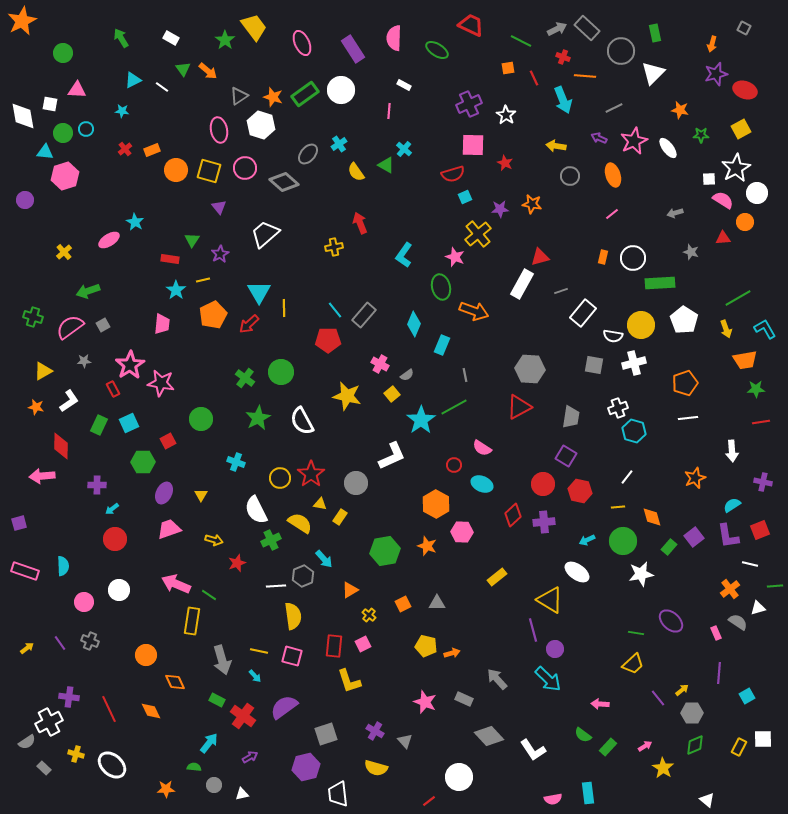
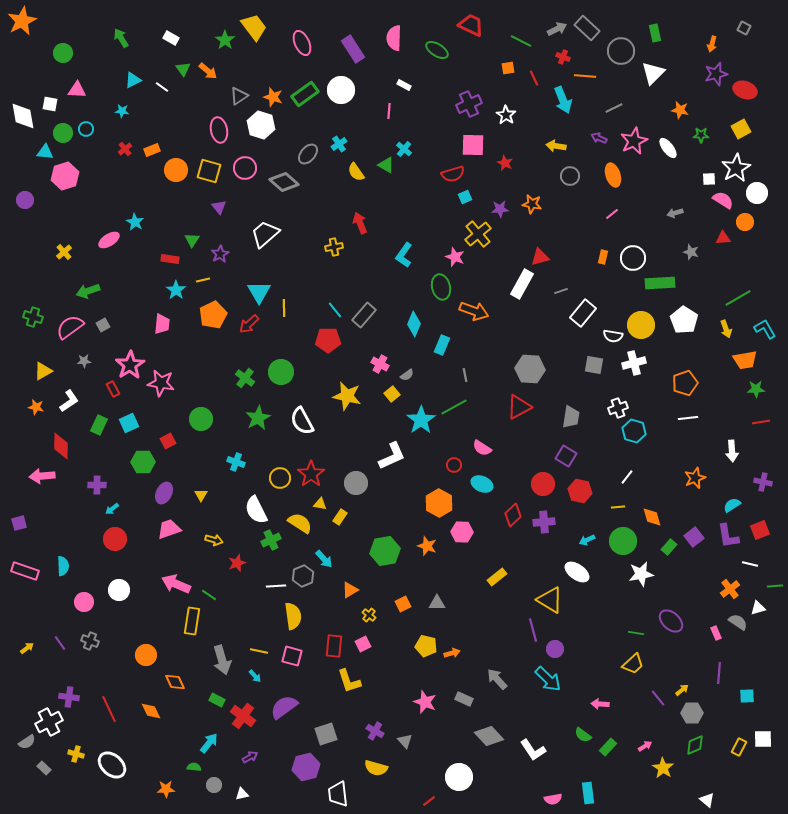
orange hexagon at (436, 504): moved 3 px right, 1 px up
cyan square at (747, 696): rotated 28 degrees clockwise
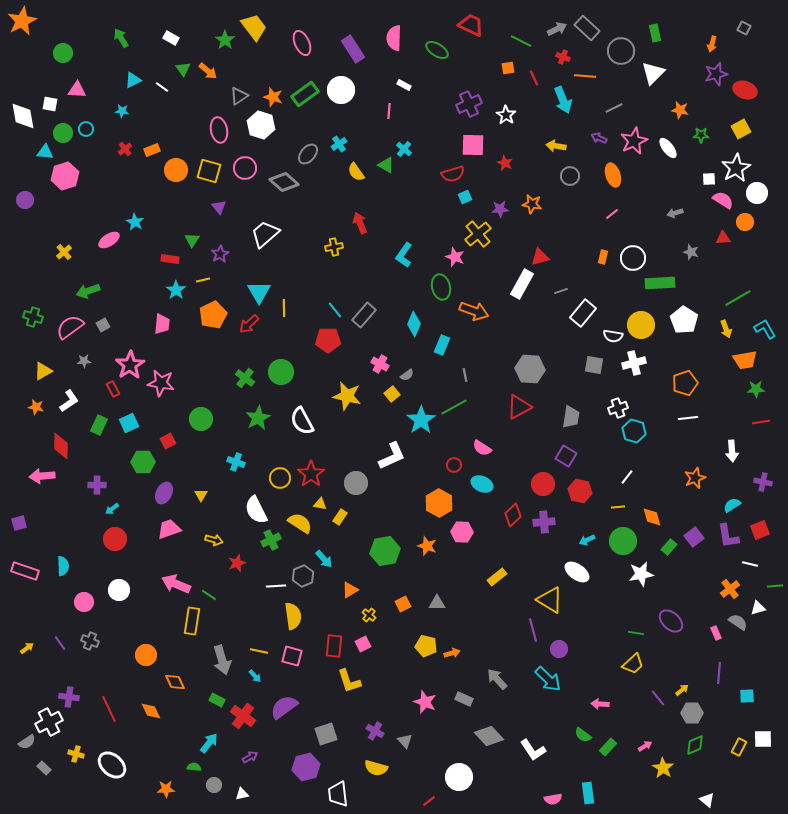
purple circle at (555, 649): moved 4 px right
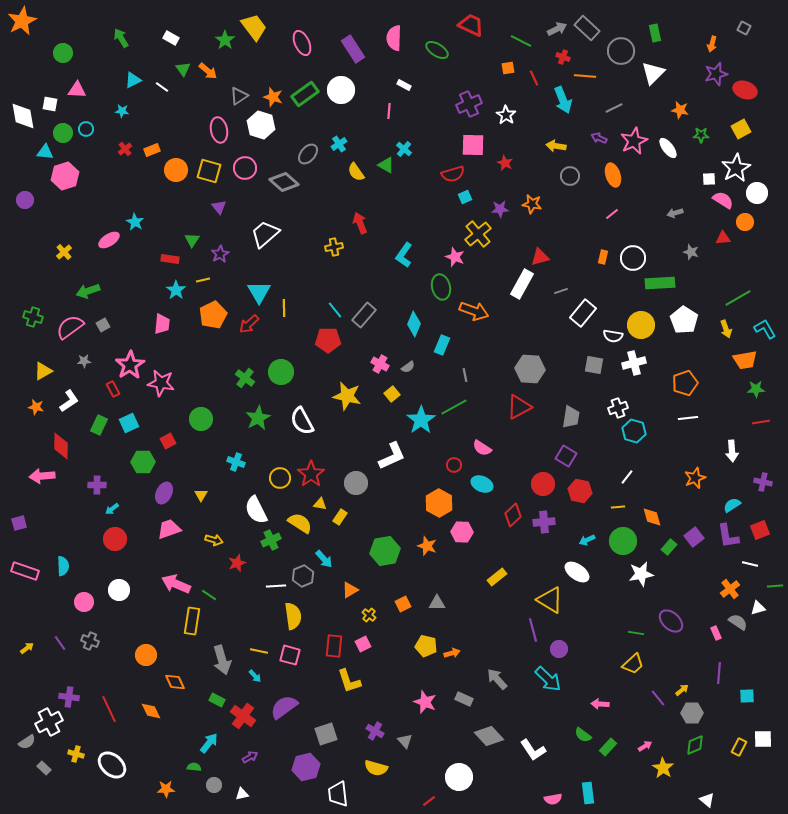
gray semicircle at (407, 375): moved 1 px right, 8 px up
pink square at (292, 656): moved 2 px left, 1 px up
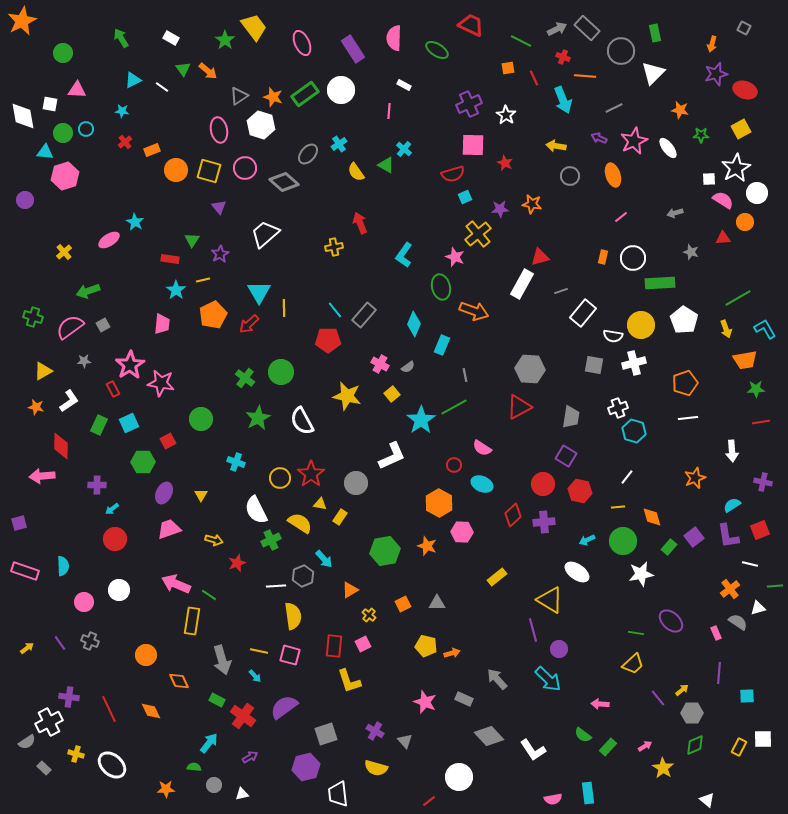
red cross at (125, 149): moved 7 px up
pink line at (612, 214): moved 9 px right, 3 px down
orange diamond at (175, 682): moved 4 px right, 1 px up
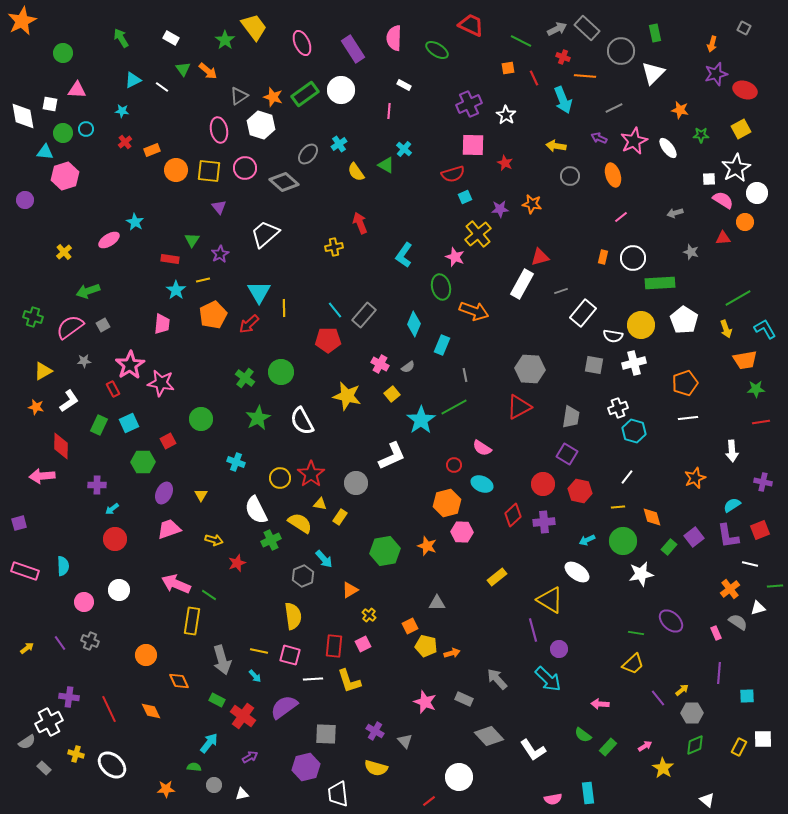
yellow square at (209, 171): rotated 10 degrees counterclockwise
purple square at (566, 456): moved 1 px right, 2 px up
orange hexagon at (439, 503): moved 8 px right; rotated 16 degrees clockwise
white line at (276, 586): moved 37 px right, 93 px down
orange square at (403, 604): moved 7 px right, 22 px down
gray square at (326, 734): rotated 20 degrees clockwise
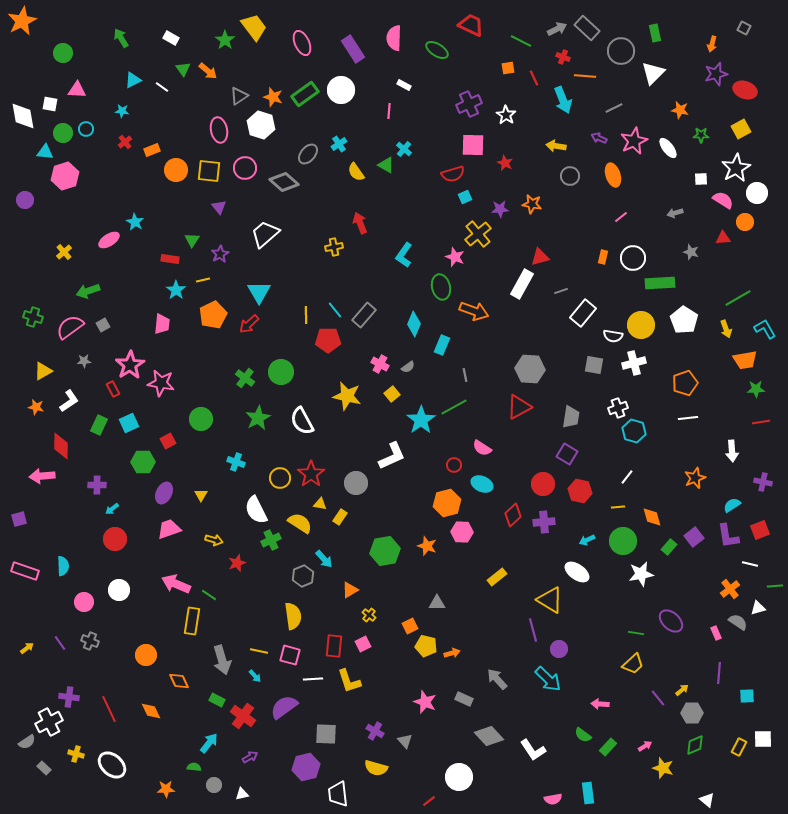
white square at (709, 179): moved 8 px left
yellow line at (284, 308): moved 22 px right, 7 px down
purple square at (19, 523): moved 4 px up
yellow star at (663, 768): rotated 15 degrees counterclockwise
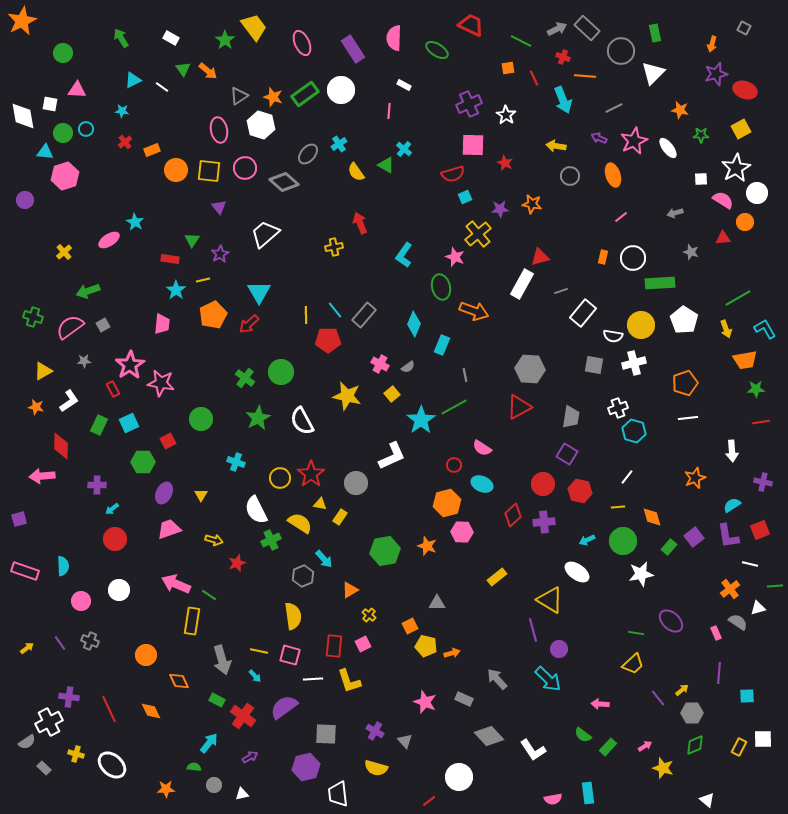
pink circle at (84, 602): moved 3 px left, 1 px up
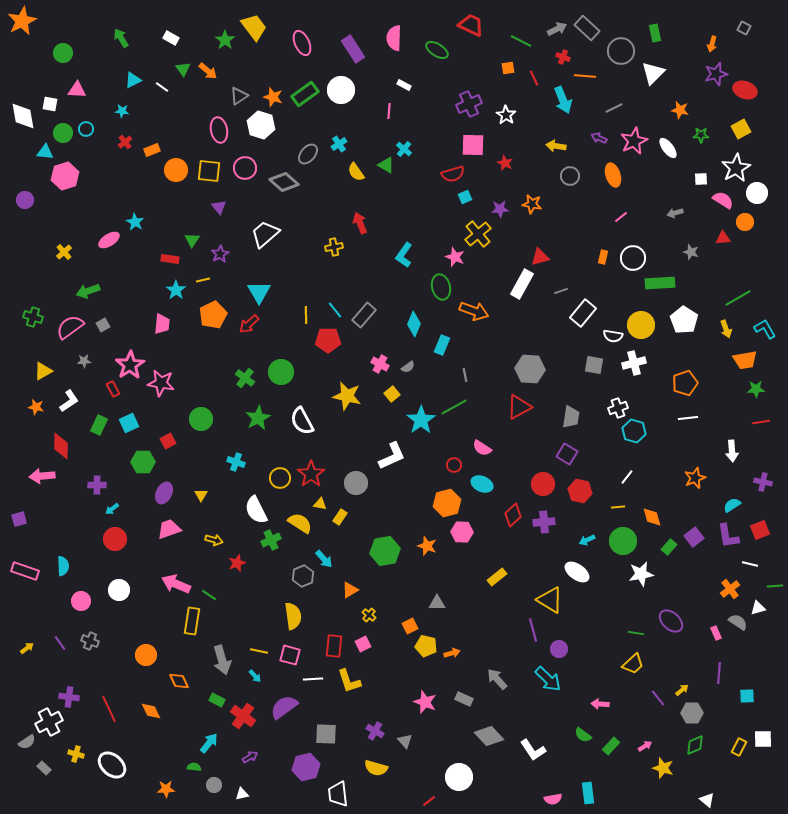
green rectangle at (608, 747): moved 3 px right, 1 px up
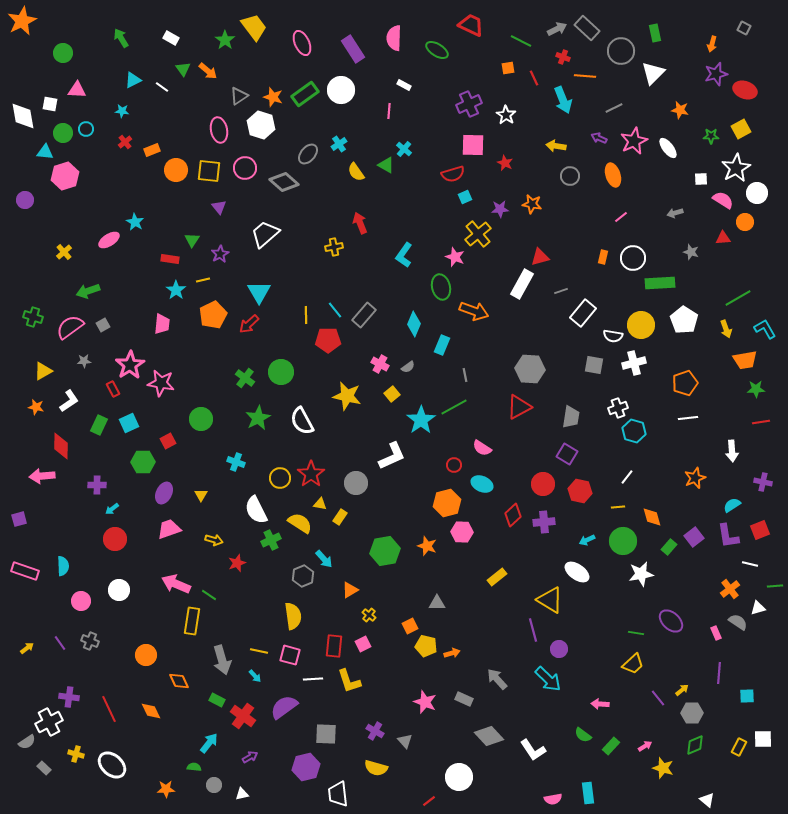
green star at (701, 135): moved 10 px right, 1 px down
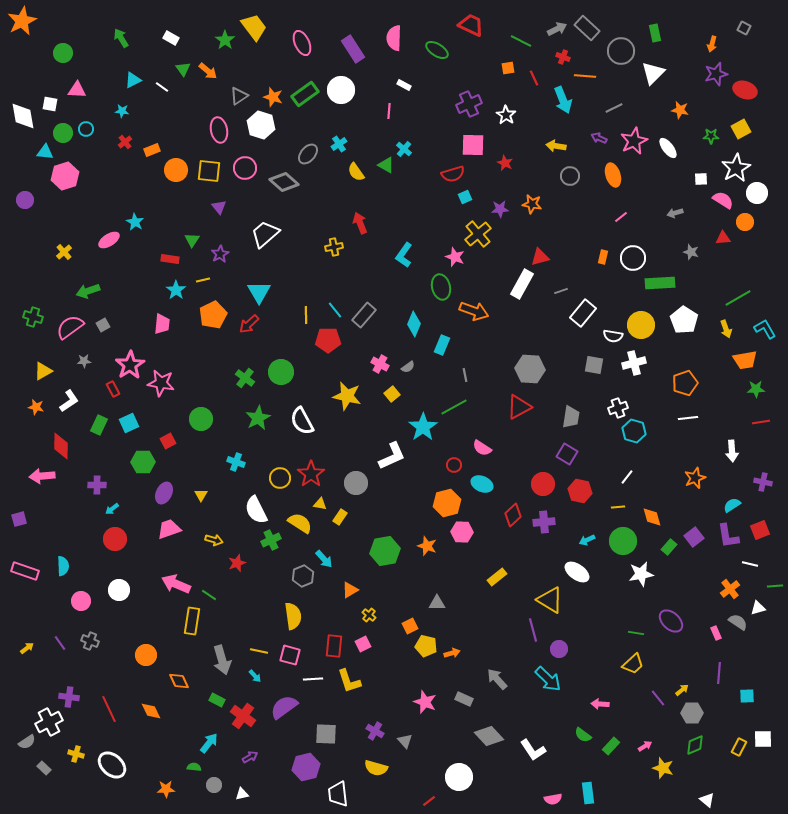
cyan star at (421, 420): moved 2 px right, 7 px down
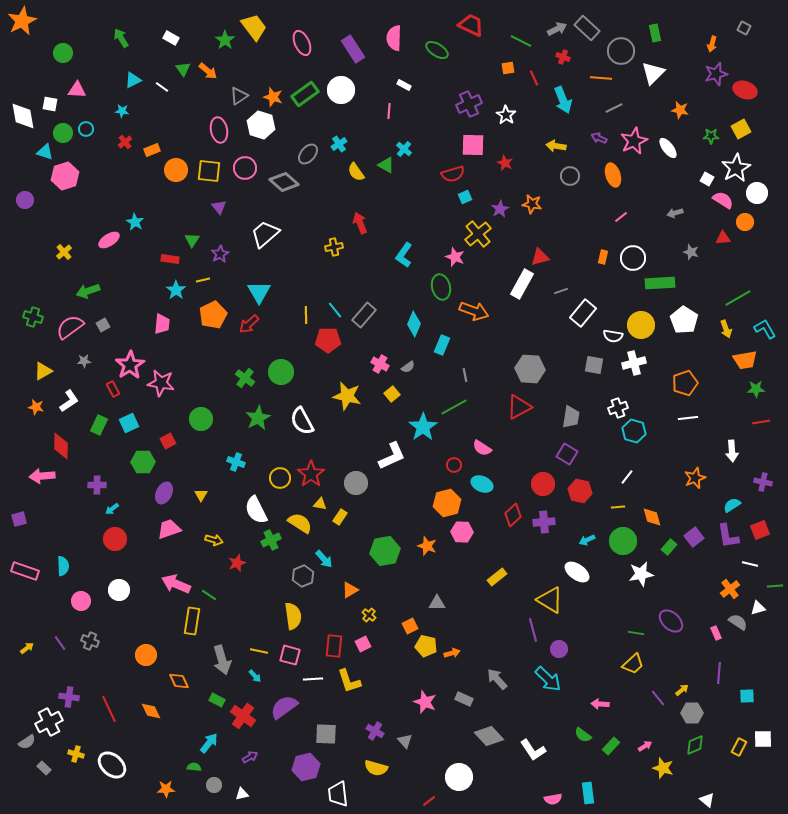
orange line at (585, 76): moved 16 px right, 2 px down
cyan triangle at (45, 152): rotated 12 degrees clockwise
white square at (701, 179): moved 6 px right; rotated 32 degrees clockwise
purple star at (500, 209): rotated 24 degrees counterclockwise
